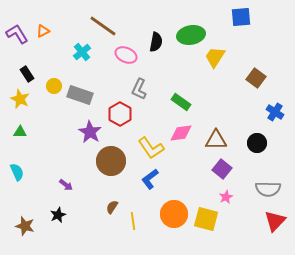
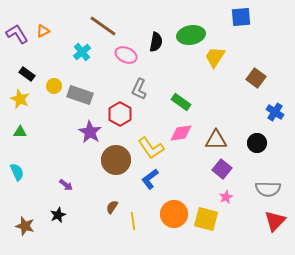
black rectangle: rotated 21 degrees counterclockwise
brown circle: moved 5 px right, 1 px up
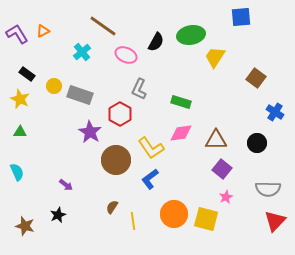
black semicircle: rotated 18 degrees clockwise
green rectangle: rotated 18 degrees counterclockwise
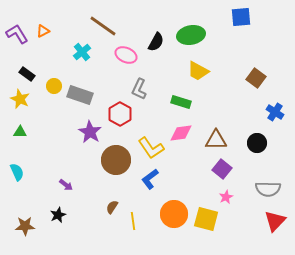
yellow trapezoid: moved 17 px left, 14 px down; rotated 95 degrees counterclockwise
brown star: rotated 18 degrees counterclockwise
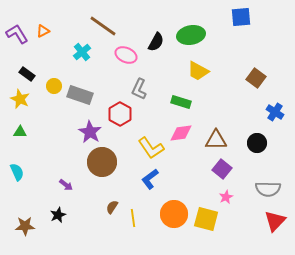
brown circle: moved 14 px left, 2 px down
yellow line: moved 3 px up
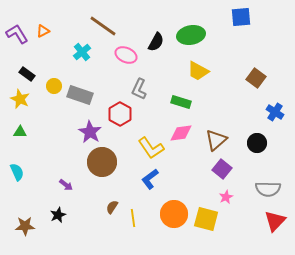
brown triangle: rotated 40 degrees counterclockwise
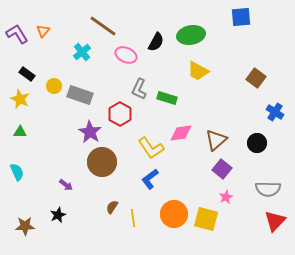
orange triangle: rotated 24 degrees counterclockwise
green rectangle: moved 14 px left, 4 px up
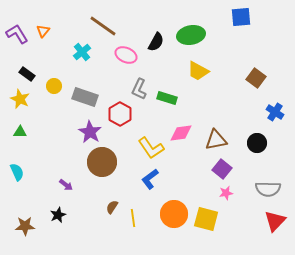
gray rectangle: moved 5 px right, 2 px down
brown triangle: rotated 30 degrees clockwise
pink star: moved 4 px up; rotated 16 degrees clockwise
